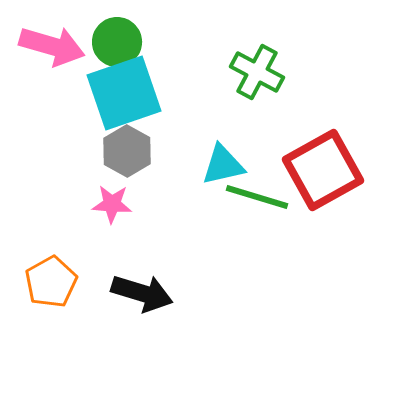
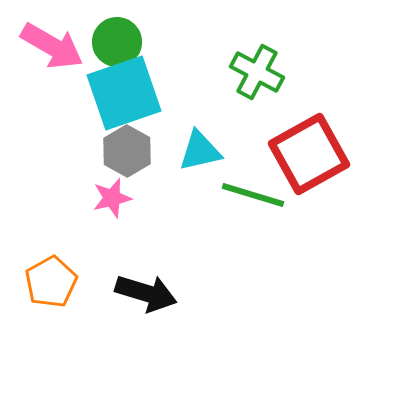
pink arrow: rotated 14 degrees clockwise
cyan triangle: moved 23 px left, 14 px up
red square: moved 14 px left, 16 px up
green line: moved 4 px left, 2 px up
pink star: moved 6 px up; rotated 18 degrees counterclockwise
black arrow: moved 4 px right
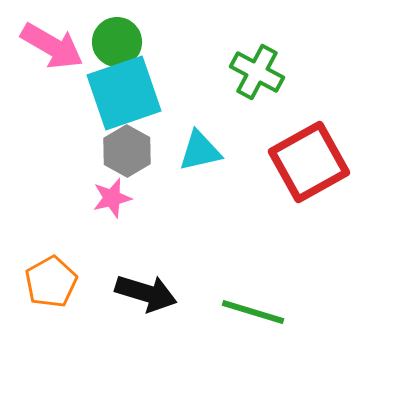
red square: moved 8 px down
green line: moved 117 px down
